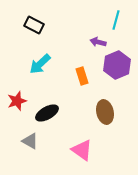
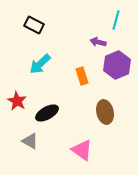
red star: rotated 24 degrees counterclockwise
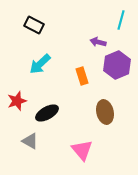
cyan line: moved 5 px right
red star: rotated 24 degrees clockwise
pink triangle: rotated 15 degrees clockwise
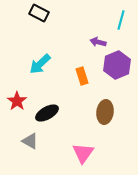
black rectangle: moved 5 px right, 12 px up
red star: rotated 18 degrees counterclockwise
brown ellipse: rotated 20 degrees clockwise
pink triangle: moved 1 px right, 3 px down; rotated 15 degrees clockwise
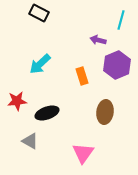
purple arrow: moved 2 px up
red star: rotated 30 degrees clockwise
black ellipse: rotated 10 degrees clockwise
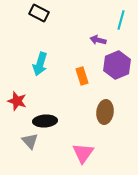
cyan arrow: rotated 30 degrees counterclockwise
red star: rotated 24 degrees clockwise
black ellipse: moved 2 px left, 8 px down; rotated 15 degrees clockwise
gray triangle: rotated 18 degrees clockwise
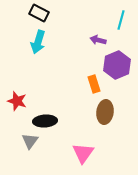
cyan arrow: moved 2 px left, 22 px up
orange rectangle: moved 12 px right, 8 px down
gray triangle: rotated 18 degrees clockwise
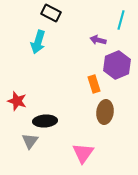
black rectangle: moved 12 px right
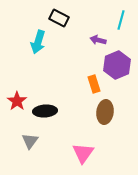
black rectangle: moved 8 px right, 5 px down
red star: rotated 18 degrees clockwise
black ellipse: moved 10 px up
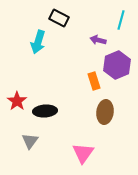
orange rectangle: moved 3 px up
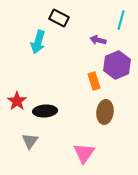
pink triangle: moved 1 px right
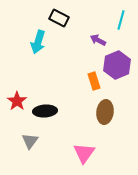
purple arrow: rotated 14 degrees clockwise
